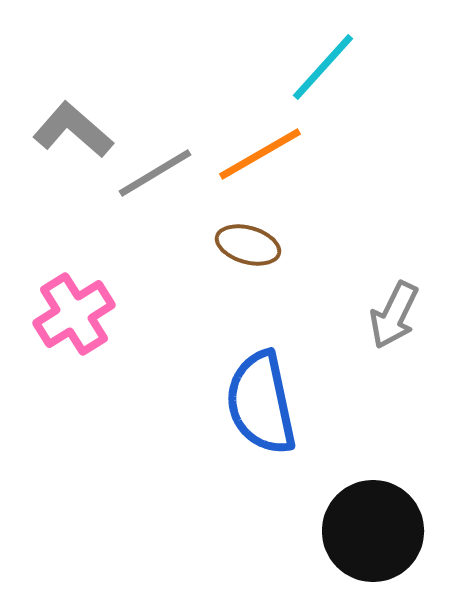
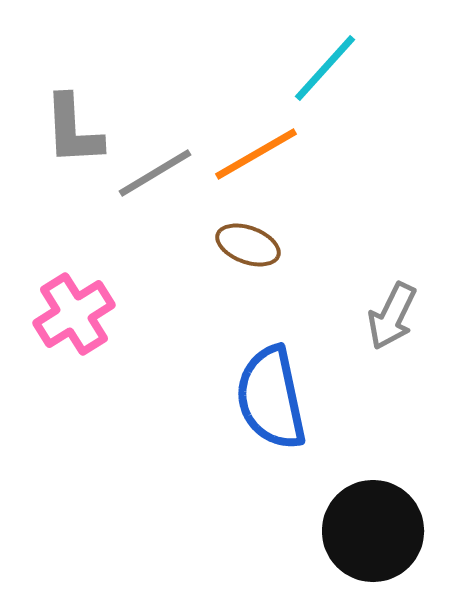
cyan line: moved 2 px right, 1 px down
gray L-shape: rotated 134 degrees counterclockwise
orange line: moved 4 px left
brown ellipse: rotated 4 degrees clockwise
gray arrow: moved 2 px left, 1 px down
blue semicircle: moved 10 px right, 5 px up
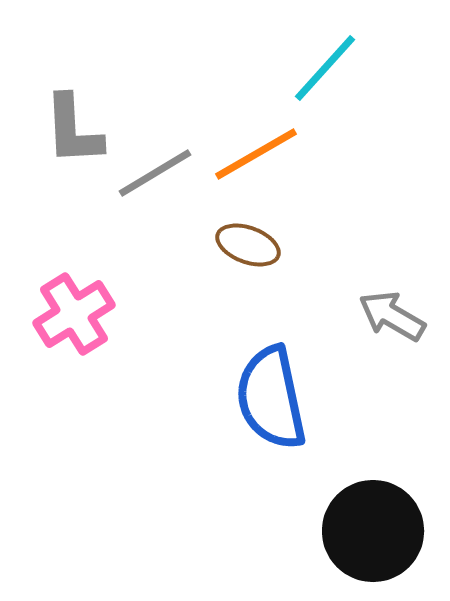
gray arrow: rotated 94 degrees clockwise
